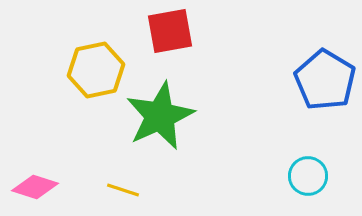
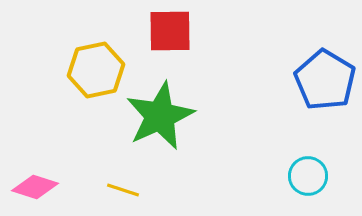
red square: rotated 9 degrees clockwise
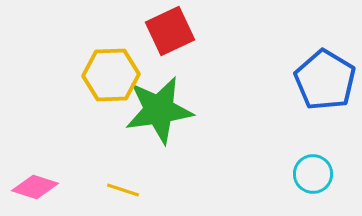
red square: rotated 24 degrees counterclockwise
yellow hexagon: moved 15 px right, 5 px down; rotated 10 degrees clockwise
green star: moved 1 px left, 6 px up; rotated 16 degrees clockwise
cyan circle: moved 5 px right, 2 px up
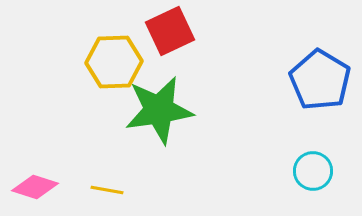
yellow hexagon: moved 3 px right, 13 px up
blue pentagon: moved 5 px left
cyan circle: moved 3 px up
yellow line: moved 16 px left; rotated 8 degrees counterclockwise
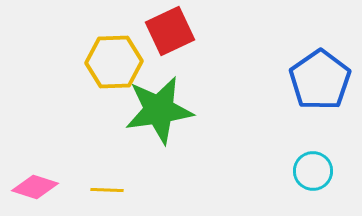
blue pentagon: rotated 6 degrees clockwise
yellow line: rotated 8 degrees counterclockwise
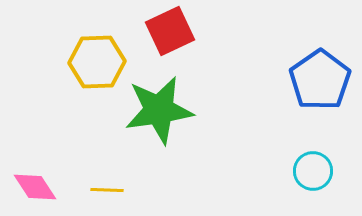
yellow hexagon: moved 17 px left
pink diamond: rotated 39 degrees clockwise
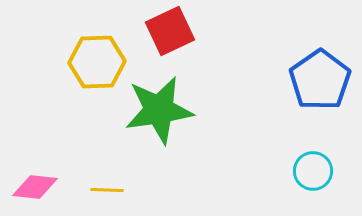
pink diamond: rotated 51 degrees counterclockwise
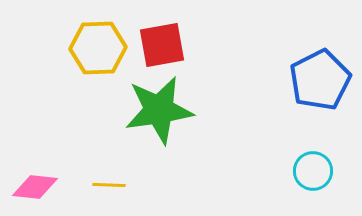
red square: moved 8 px left, 14 px down; rotated 15 degrees clockwise
yellow hexagon: moved 1 px right, 14 px up
blue pentagon: rotated 8 degrees clockwise
yellow line: moved 2 px right, 5 px up
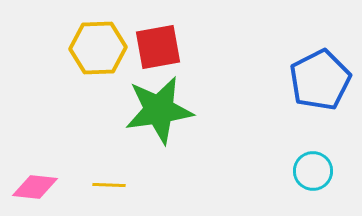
red square: moved 4 px left, 2 px down
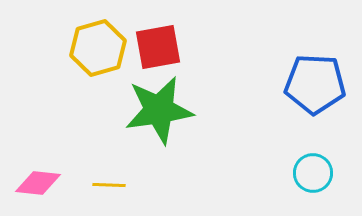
yellow hexagon: rotated 14 degrees counterclockwise
blue pentagon: moved 5 px left, 4 px down; rotated 30 degrees clockwise
cyan circle: moved 2 px down
pink diamond: moved 3 px right, 4 px up
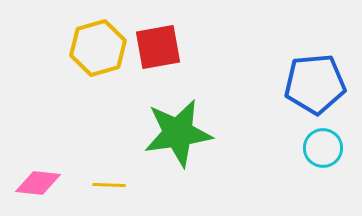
blue pentagon: rotated 8 degrees counterclockwise
green star: moved 19 px right, 23 px down
cyan circle: moved 10 px right, 25 px up
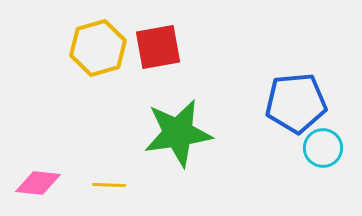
blue pentagon: moved 19 px left, 19 px down
